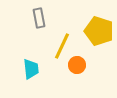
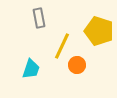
cyan trapezoid: rotated 25 degrees clockwise
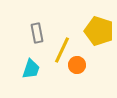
gray rectangle: moved 2 px left, 15 px down
yellow line: moved 4 px down
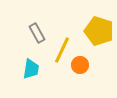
gray rectangle: rotated 18 degrees counterclockwise
orange circle: moved 3 px right
cyan trapezoid: rotated 10 degrees counterclockwise
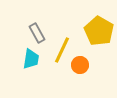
yellow pentagon: rotated 12 degrees clockwise
cyan trapezoid: moved 10 px up
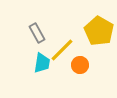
yellow line: rotated 20 degrees clockwise
cyan trapezoid: moved 11 px right, 4 px down
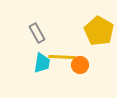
yellow line: moved 7 px down; rotated 48 degrees clockwise
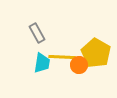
yellow pentagon: moved 3 px left, 22 px down
orange circle: moved 1 px left
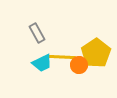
yellow pentagon: rotated 8 degrees clockwise
cyan trapezoid: rotated 55 degrees clockwise
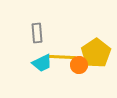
gray rectangle: rotated 24 degrees clockwise
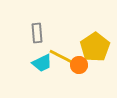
yellow pentagon: moved 1 px left, 6 px up
yellow line: rotated 24 degrees clockwise
